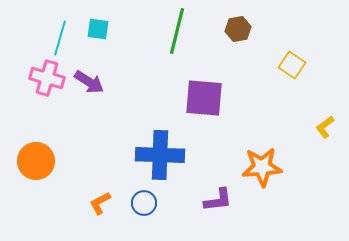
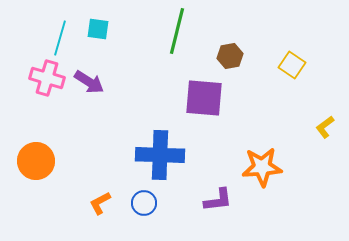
brown hexagon: moved 8 px left, 27 px down
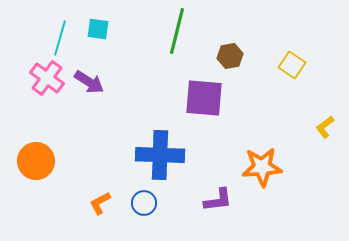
pink cross: rotated 20 degrees clockwise
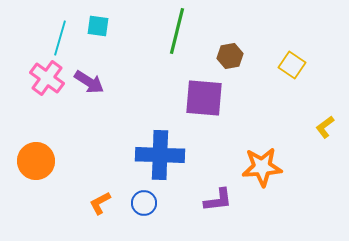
cyan square: moved 3 px up
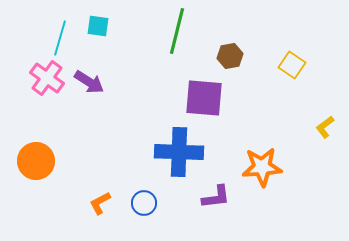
blue cross: moved 19 px right, 3 px up
purple L-shape: moved 2 px left, 3 px up
